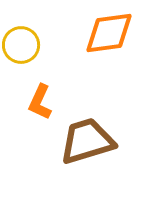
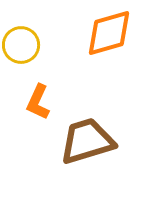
orange diamond: rotated 8 degrees counterclockwise
orange L-shape: moved 2 px left
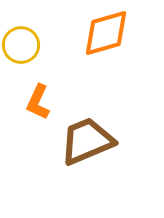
orange diamond: moved 3 px left
brown trapezoid: rotated 6 degrees counterclockwise
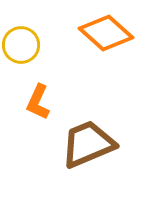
orange diamond: rotated 58 degrees clockwise
brown trapezoid: moved 1 px right, 3 px down
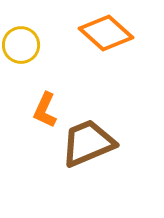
orange L-shape: moved 7 px right, 8 px down
brown trapezoid: moved 1 px up
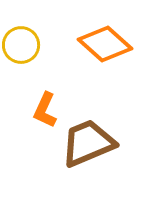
orange diamond: moved 1 px left, 11 px down
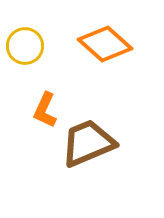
yellow circle: moved 4 px right, 1 px down
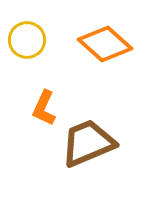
yellow circle: moved 2 px right, 6 px up
orange L-shape: moved 1 px left, 2 px up
